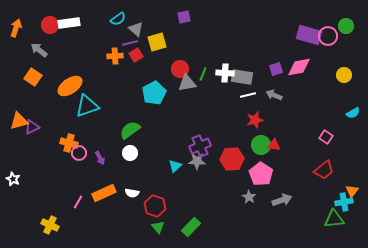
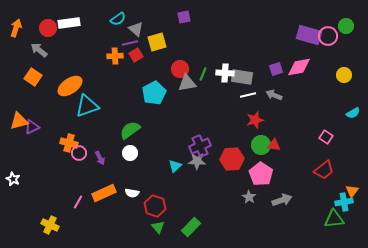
red circle at (50, 25): moved 2 px left, 3 px down
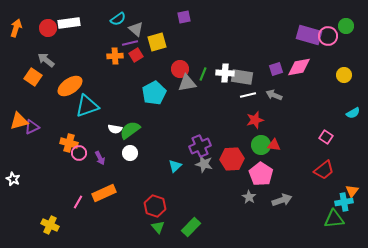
gray arrow at (39, 50): moved 7 px right, 10 px down
gray star at (197, 161): moved 7 px right, 3 px down; rotated 12 degrees clockwise
white semicircle at (132, 193): moved 17 px left, 64 px up
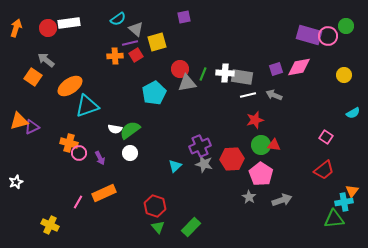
white star at (13, 179): moved 3 px right, 3 px down; rotated 24 degrees clockwise
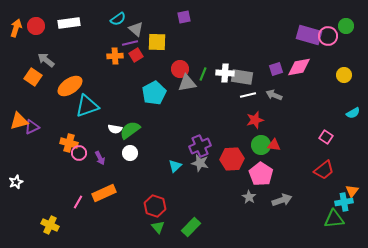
red circle at (48, 28): moved 12 px left, 2 px up
yellow square at (157, 42): rotated 18 degrees clockwise
gray star at (204, 164): moved 4 px left, 1 px up
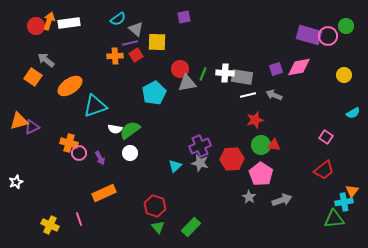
orange arrow at (16, 28): moved 33 px right, 7 px up
cyan triangle at (87, 106): moved 8 px right
pink line at (78, 202): moved 1 px right, 17 px down; rotated 48 degrees counterclockwise
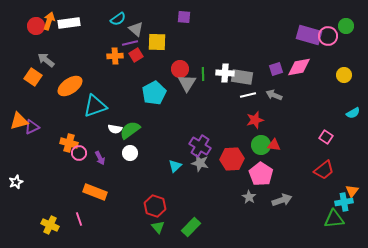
purple square at (184, 17): rotated 16 degrees clockwise
green line at (203, 74): rotated 24 degrees counterclockwise
gray triangle at (187, 83): rotated 48 degrees counterclockwise
purple cross at (200, 146): rotated 35 degrees counterclockwise
orange rectangle at (104, 193): moved 9 px left, 1 px up; rotated 45 degrees clockwise
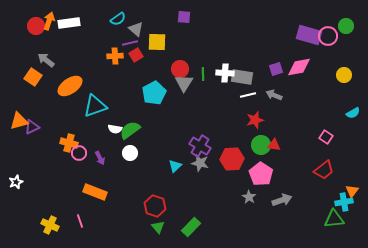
gray triangle at (187, 83): moved 3 px left
pink line at (79, 219): moved 1 px right, 2 px down
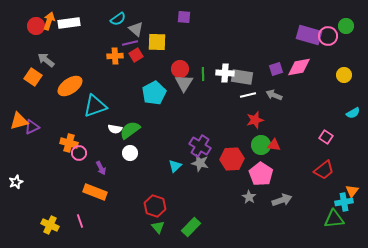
purple arrow at (100, 158): moved 1 px right, 10 px down
